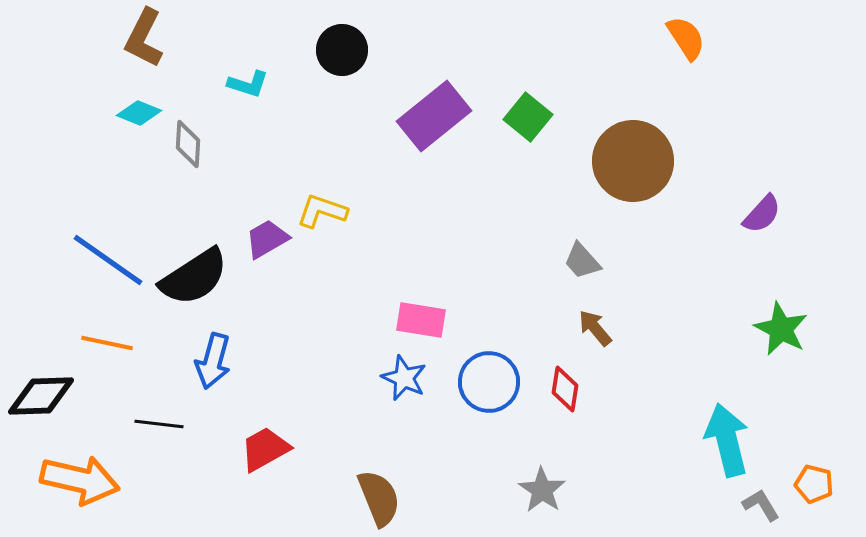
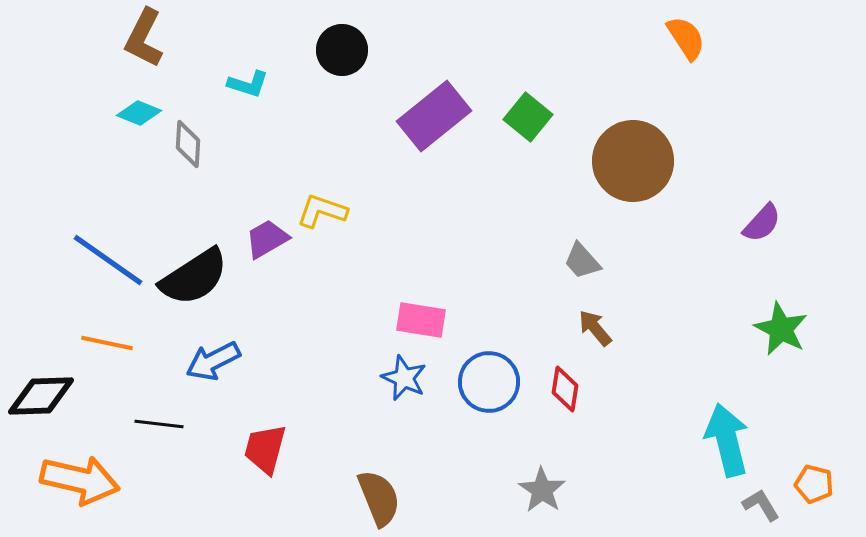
purple semicircle: moved 9 px down
blue arrow: rotated 48 degrees clockwise
red trapezoid: rotated 46 degrees counterclockwise
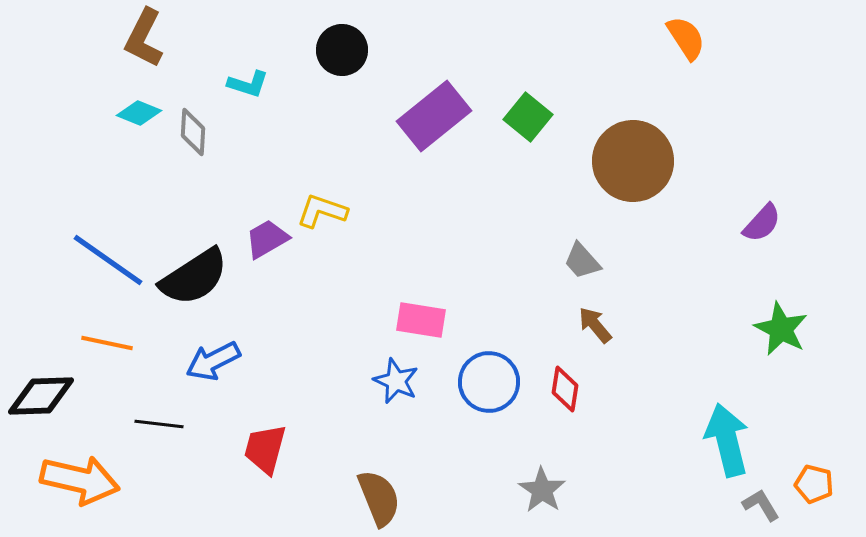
gray diamond: moved 5 px right, 12 px up
brown arrow: moved 3 px up
blue star: moved 8 px left, 3 px down
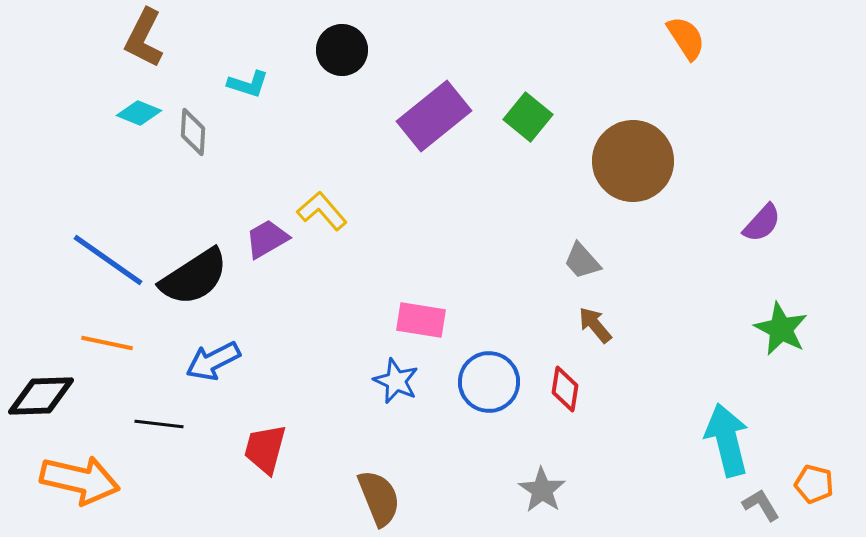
yellow L-shape: rotated 30 degrees clockwise
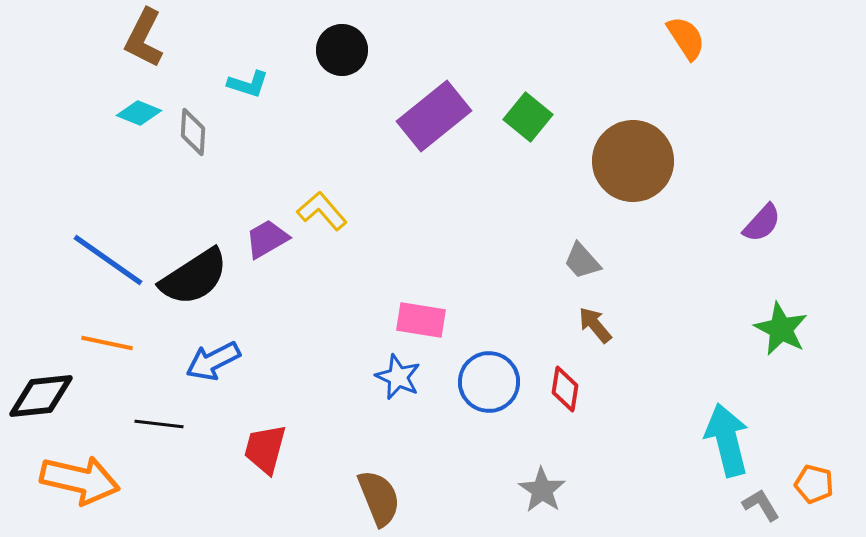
blue star: moved 2 px right, 4 px up
black diamond: rotated 4 degrees counterclockwise
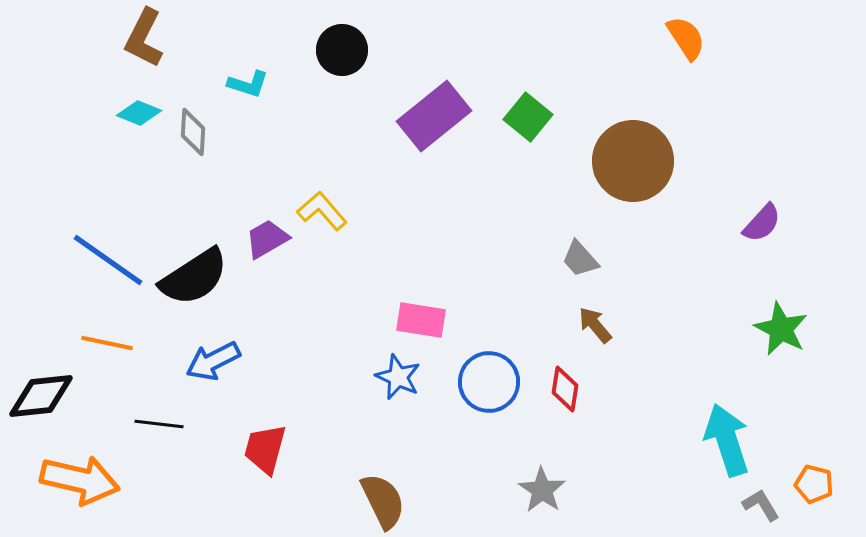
gray trapezoid: moved 2 px left, 2 px up
cyan arrow: rotated 4 degrees counterclockwise
brown semicircle: moved 4 px right, 3 px down; rotated 4 degrees counterclockwise
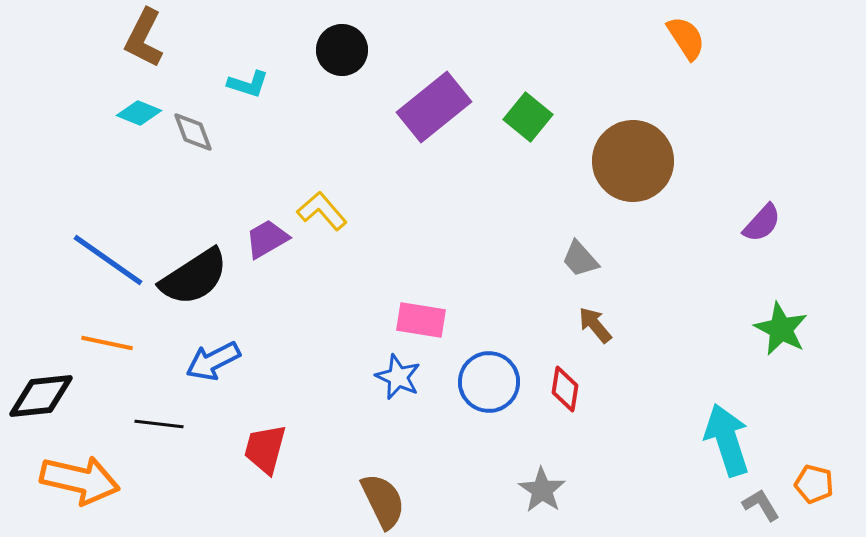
purple rectangle: moved 9 px up
gray diamond: rotated 24 degrees counterclockwise
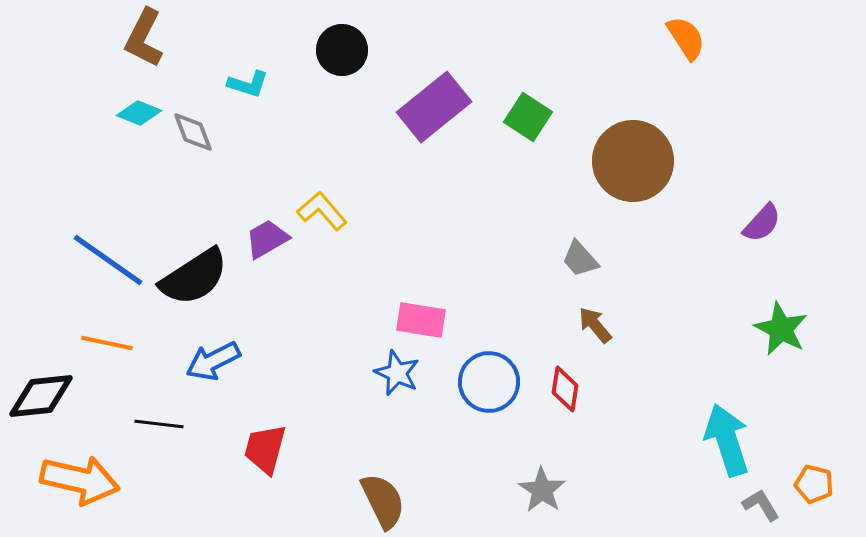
green square: rotated 6 degrees counterclockwise
blue star: moved 1 px left, 4 px up
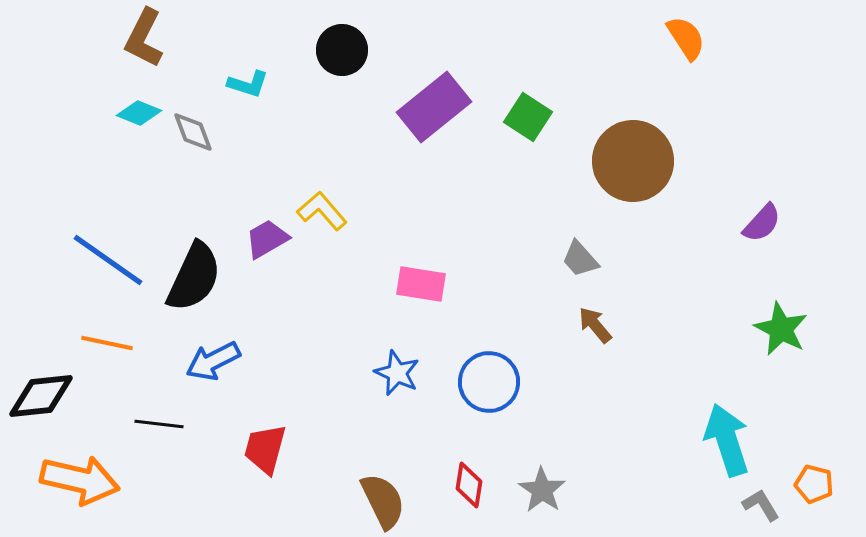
black semicircle: rotated 32 degrees counterclockwise
pink rectangle: moved 36 px up
red diamond: moved 96 px left, 96 px down
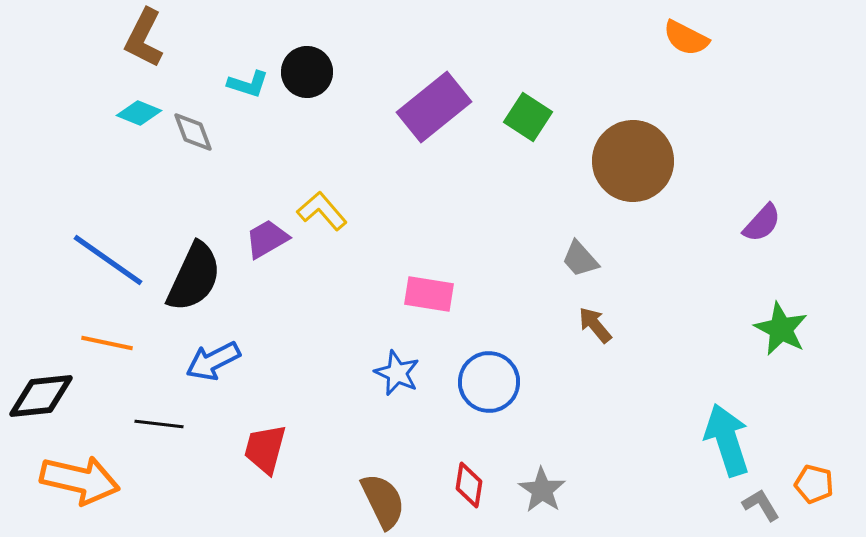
orange semicircle: rotated 150 degrees clockwise
black circle: moved 35 px left, 22 px down
pink rectangle: moved 8 px right, 10 px down
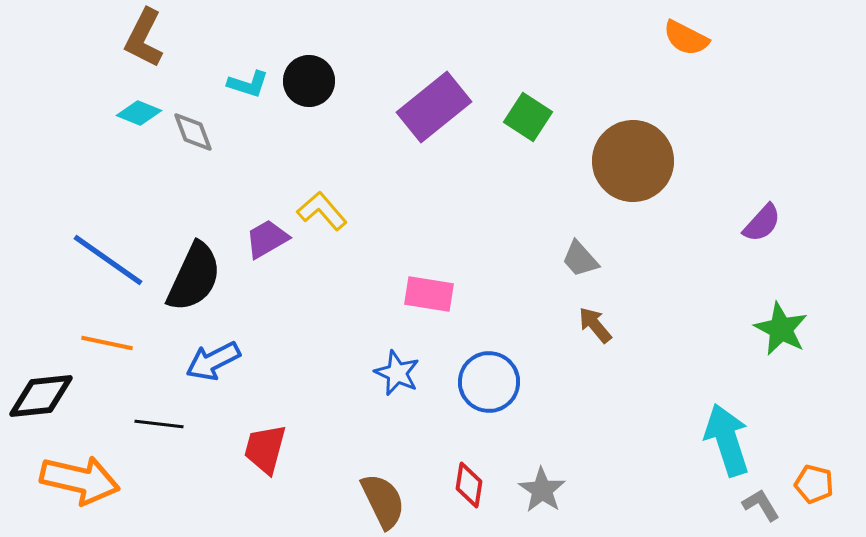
black circle: moved 2 px right, 9 px down
